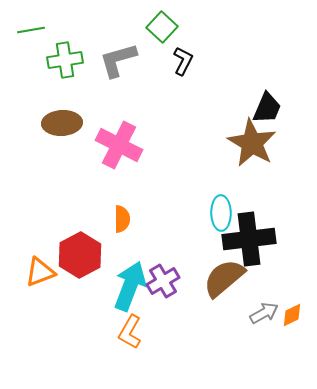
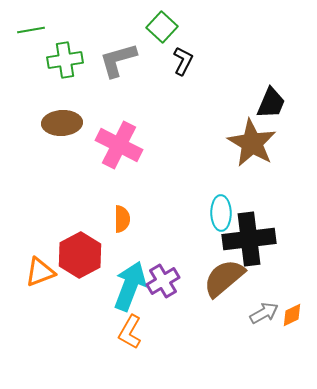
black trapezoid: moved 4 px right, 5 px up
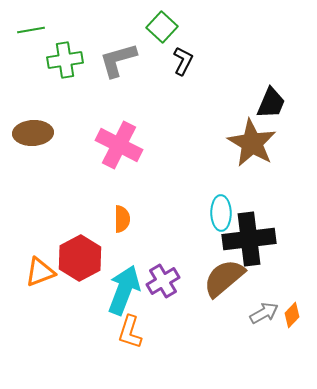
brown ellipse: moved 29 px left, 10 px down
red hexagon: moved 3 px down
cyan arrow: moved 6 px left, 4 px down
orange diamond: rotated 20 degrees counterclockwise
orange L-shape: rotated 12 degrees counterclockwise
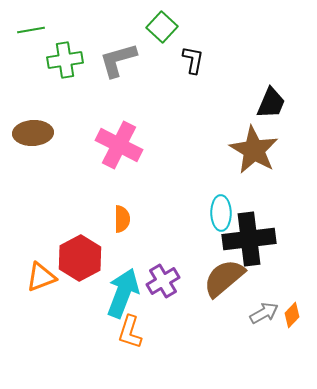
black L-shape: moved 10 px right, 1 px up; rotated 16 degrees counterclockwise
brown star: moved 2 px right, 7 px down
orange triangle: moved 1 px right, 5 px down
cyan arrow: moved 1 px left, 3 px down
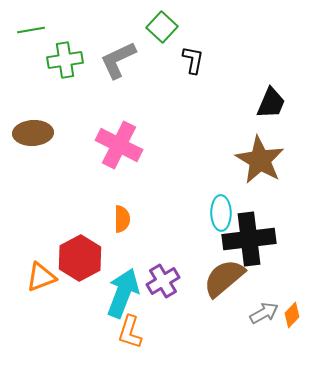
gray L-shape: rotated 9 degrees counterclockwise
brown star: moved 6 px right, 10 px down
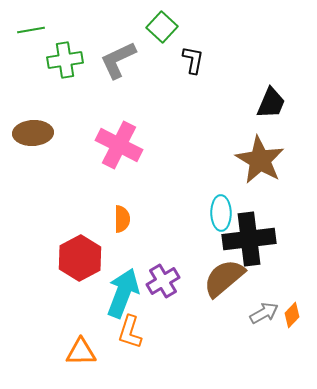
orange triangle: moved 40 px right, 75 px down; rotated 20 degrees clockwise
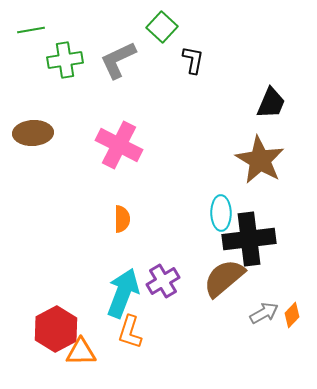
red hexagon: moved 24 px left, 71 px down
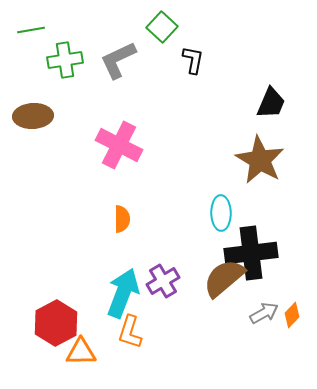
brown ellipse: moved 17 px up
black cross: moved 2 px right, 14 px down
red hexagon: moved 6 px up
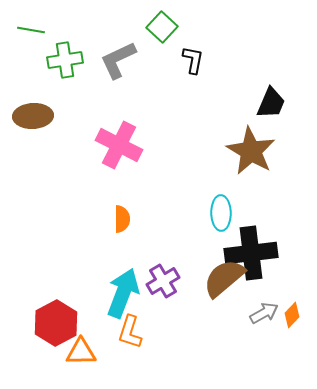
green line: rotated 20 degrees clockwise
brown star: moved 9 px left, 9 px up
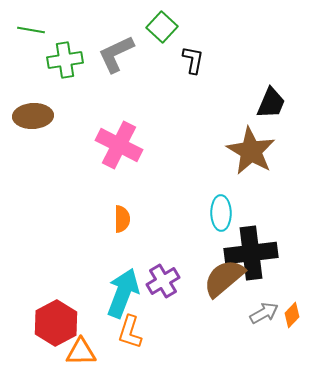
gray L-shape: moved 2 px left, 6 px up
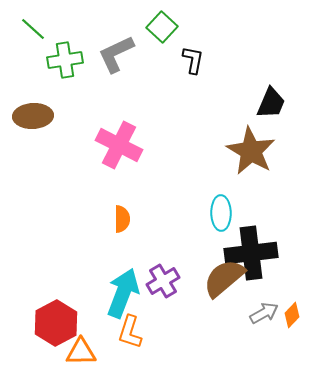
green line: moved 2 px right, 1 px up; rotated 32 degrees clockwise
